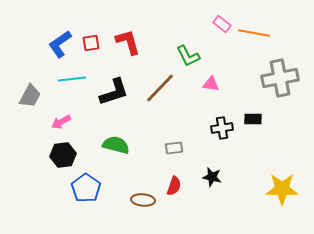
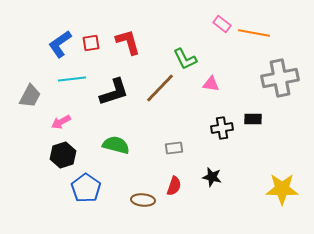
green L-shape: moved 3 px left, 3 px down
black hexagon: rotated 10 degrees counterclockwise
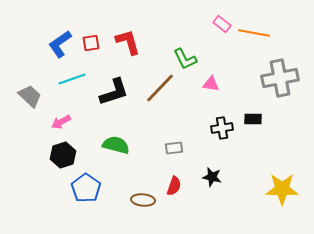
cyan line: rotated 12 degrees counterclockwise
gray trapezoid: rotated 75 degrees counterclockwise
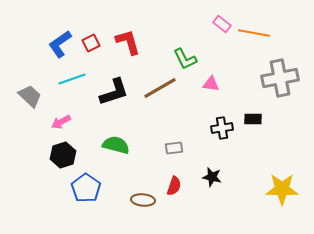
red square: rotated 18 degrees counterclockwise
brown line: rotated 16 degrees clockwise
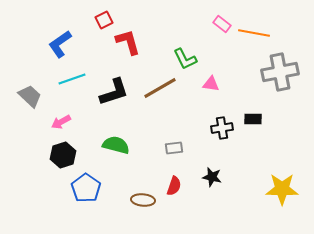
red square: moved 13 px right, 23 px up
gray cross: moved 6 px up
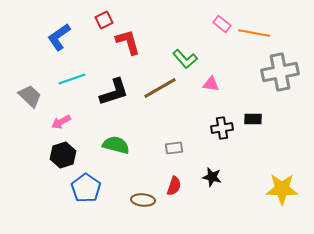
blue L-shape: moved 1 px left, 7 px up
green L-shape: rotated 15 degrees counterclockwise
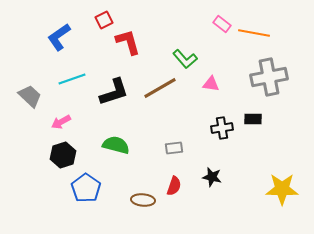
gray cross: moved 11 px left, 5 px down
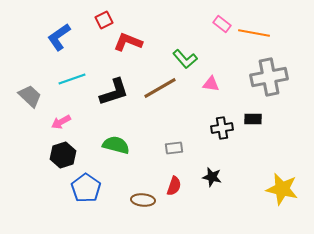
red L-shape: rotated 52 degrees counterclockwise
yellow star: rotated 12 degrees clockwise
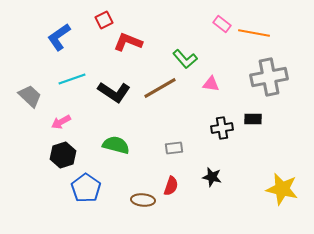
black L-shape: rotated 52 degrees clockwise
red semicircle: moved 3 px left
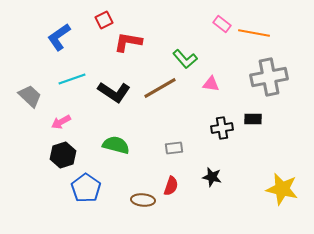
red L-shape: rotated 12 degrees counterclockwise
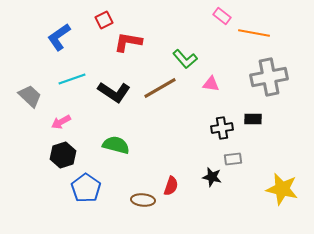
pink rectangle: moved 8 px up
gray rectangle: moved 59 px right, 11 px down
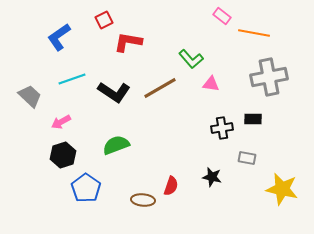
green L-shape: moved 6 px right
green semicircle: rotated 36 degrees counterclockwise
gray rectangle: moved 14 px right, 1 px up; rotated 18 degrees clockwise
